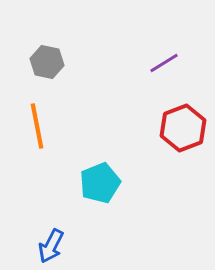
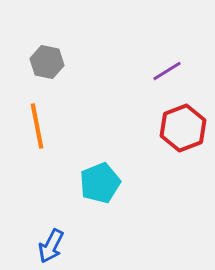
purple line: moved 3 px right, 8 px down
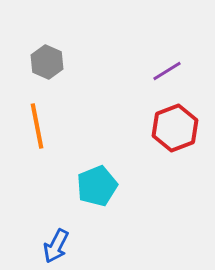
gray hexagon: rotated 12 degrees clockwise
red hexagon: moved 8 px left
cyan pentagon: moved 3 px left, 3 px down
blue arrow: moved 5 px right
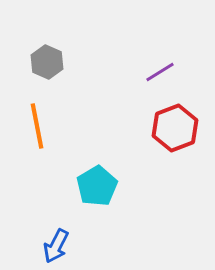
purple line: moved 7 px left, 1 px down
cyan pentagon: rotated 9 degrees counterclockwise
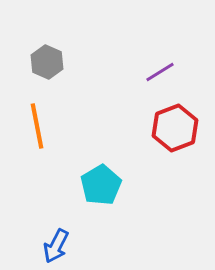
cyan pentagon: moved 4 px right, 1 px up
